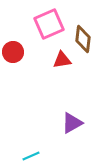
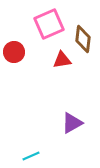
red circle: moved 1 px right
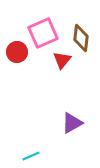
pink square: moved 6 px left, 9 px down
brown diamond: moved 2 px left, 1 px up
red circle: moved 3 px right
red triangle: rotated 42 degrees counterclockwise
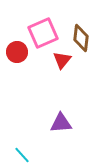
purple triangle: moved 11 px left; rotated 25 degrees clockwise
cyan line: moved 9 px left, 1 px up; rotated 72 degrees clockwise
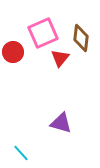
red circle: moved 4 px left
red triangle: moved 2 px left, 2 px up
purple triangle: rotated 20 degrees clockwise
cyan line: moved 1 px left, 2 px up
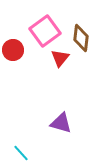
pink square: moved 2 px right, 2 px up; rotated 12 degrees counterclockwise
red circle: moved 2 px up
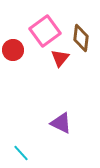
purple triangle: rotated 10 degrees clockwise
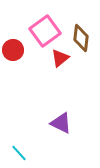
red triangle: rotated 12 degrees clockwise
cyan line: moved 2 px left
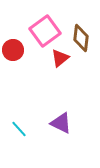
cyan line: moved 24 px up
